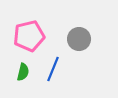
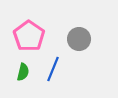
pink pentagon: rotated 24 degrees counterclockwise
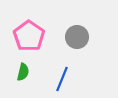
gray circle: moved 2 px left, 2 px up
blue line: moved 9 px right, 10 px down
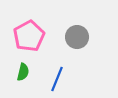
pink pentagon: rotated 8 degrees clockwise
blue line: moved 5 px left
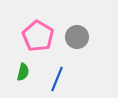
pink pentagon: moved 9 px right; rotated 12 degrees counterclockwise
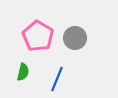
gray circle: moved 2 px left, 1 px down
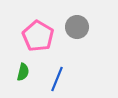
gray circle: moved 2 px right, 11 px up
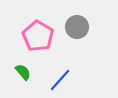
green semicircle: rotated 54 degrees counterclockwise
blue line: moved 3 px right, 1 px down; rotated 20 degrees clockwise
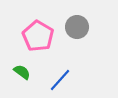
green semicircle: moved 1 px left; rotated 12 degrees counterclockwise
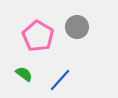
green semicircle: moved 2 px right, 2 px down
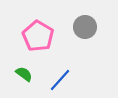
gray circle: moved 8 px right
